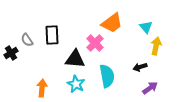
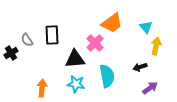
black triangle: rotated 10 degrees counterclockwise
cyan star: rotated 18 degrees counterclockwise
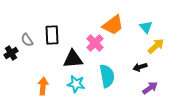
orange trapezoid: moved 1 px right, 2 px down
yellow arrow: rotated 36 degrees clockwise
black triangle: moved 2 px left
orange arrow: moved 1 px right, 2 px up
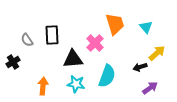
orange trapezoid: moved 2 px right, 1 px up; rotated 70 degrees counterclockwise
yellow arrow: moved 1 px right, 7 px down
black cross: moved 2 px right, 9 px down
cyan semicircle: rotated 30 degrees clockwise
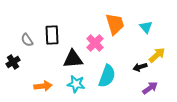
yellow arrow: moved 2 px down
orange arrow: rotated 78 degrees clockwise
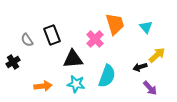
black rectangle: rotated 18 degrees counterclockwise
pink cross: moved 4 px up
purple arrow: rotated 84 degrees clockwise
